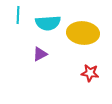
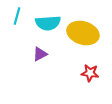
cyan line: moved 1 px left, 1 px down; rotated 12 degrees clockwise
yellow ellipse: rotated 12 degrees clockwise
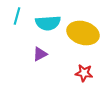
red star: moved 6 px left
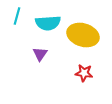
yellow ellipse: moved 2 px down
purple triangle: rotated 28 degrees counterclockwise
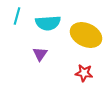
yellow ellipse: moved 3 px right; rotated 8 degrees clockwise
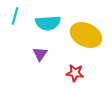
cyan line: moved 2 px left
red star: moved 9 px left
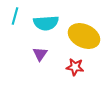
cyan semicircle: moved 2 px left
yellow ellipse: moved 2 px left, 1 px down
red star: moved 6 px up
